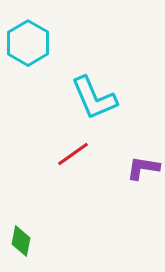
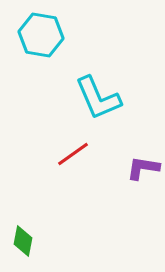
cyan hexagon: moved 13 px right, 8 px up; rotated 21 degrees counterclockwise
cyan L-shape: moved 4 px right
green diamond: moved 2 px right
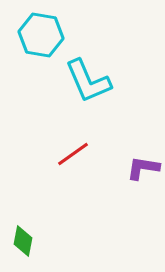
cyan L-shape: moved 10 px left, 17 px up
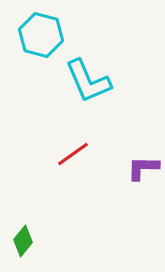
cyan hexagon: rotated 6 degrees clockwise
purple L-shape: rotated 8 degrees counterclockwise
green diamond: rotated 28 degrees clockwise
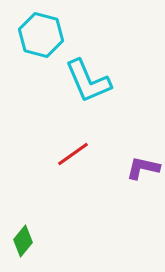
purple L-shape: rotated 12 degrees clockwise
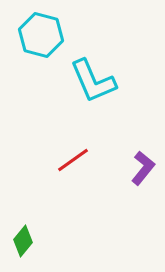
cyan L-shape: moved 5 px right
red line: moved 6 px down
purple L-shape: rotated 116 degrees clockwise
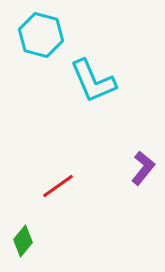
red line: moved 15 px left, 26 px down
